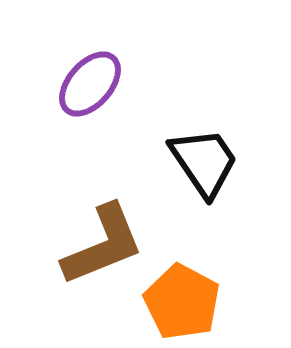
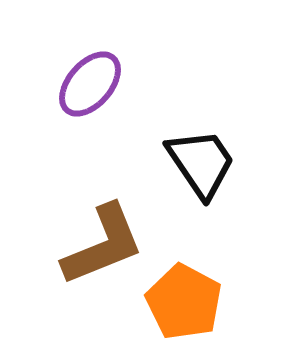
black trapezoid: moved 3 px left, 1 px down
orange pentagon: moved 2 px right
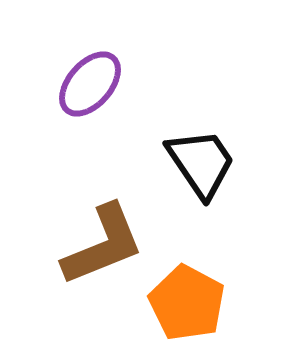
orange pentagon: moved 3 px right, 1 px down
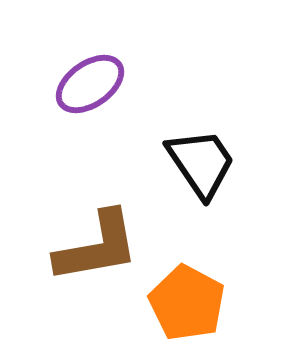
purple ellipse: rotated 14 degrees clockwise
brown L-shape: moved 6 px left, 2 px down; rotated 12 degrees clockwise
